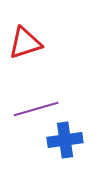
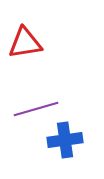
red triangle: rotated 9 degrees clockwise
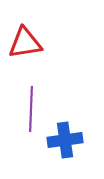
purple line: moved 5 px left; rotated 72 degrees counterclockwise
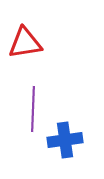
purple line: moved 2 px right
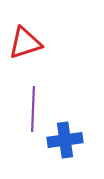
red triangle: rotated 9 degrees counterclockwise
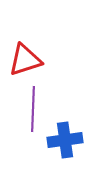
red triangle: moved 17 px down
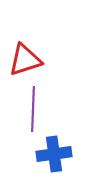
blue cross: moved 11 px left, 14 px down
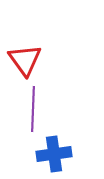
red triangle: rotated 48 degrees counterclockwise
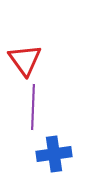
purple line: moved 2 px up
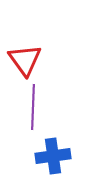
blue cross: moved 1 px left, 2 px down
